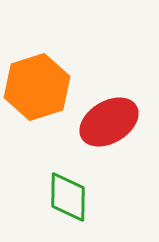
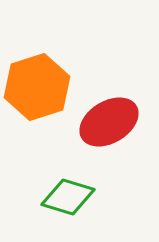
green diamond: rotated 74 degrees counterclockwise
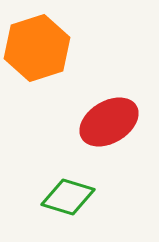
orange hexagon: moved 39 px up
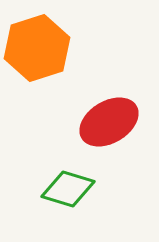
green diamond: moved 8 px up
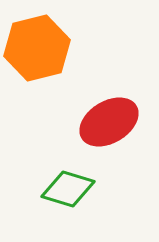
orange hexagon: rotated 4 degrees clockwise
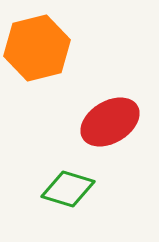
red ellipse: moved 1 px right
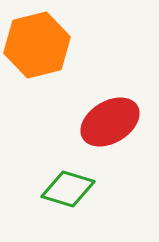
orange hexagon: moved 3 px up
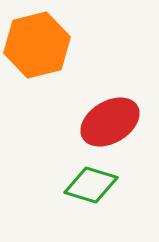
green diamond: moved 23 px right, 4 px up
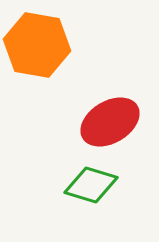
orange hexagon: rotated 24 degrees clockwise
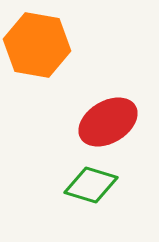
red ellipse: moved 2 px left
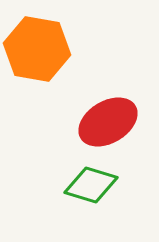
orange hexagon: moved 4 px down
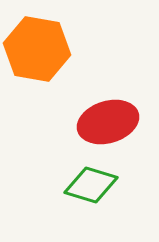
red ellipse: rotated 14 degrees clockwise
